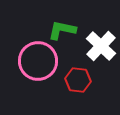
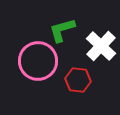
green L-shape: rotated 28 degrees counterclockwise
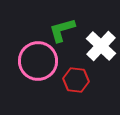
red hexagon: moved 2 px left
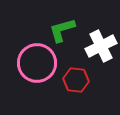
white cross: rotated 20 degrees clockwise
pink circle: moved 1 px left, 2 px down
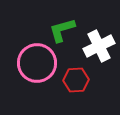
white cross: moved 2 px left
red hexagon: rotated 10 degrees counterclockwise
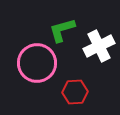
red hexagon: moved 1 px left, 12 px down
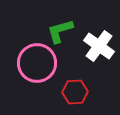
green L-shape: moved 2 px left, 1 px down
white cross: rotated 28 degrees counterclockwise
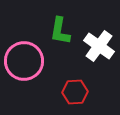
green L-shape: rotated 64 degrees counterclockwise
pink circle: moved 13 px left, 2 px up
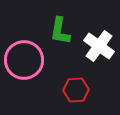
pink circle: moved 1 px up
red hexagon: moved 1 px right, 2 px up
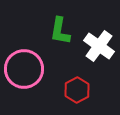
pink circle: moved 9 px down
red hexagon: moved 1 px right; rotated 25 degrees counterclockwise
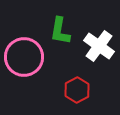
pink circle: moved 12 px up
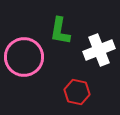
white cross: moved 4 px down; rotated 32 degrees clockwise
red hexagon: moved 2 px down; rotated 20 degrees counterclockwise
